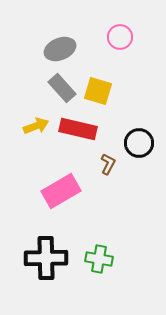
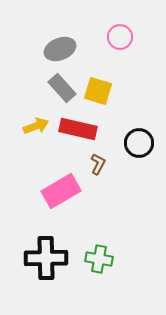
brown L-shape: moved 10 px left
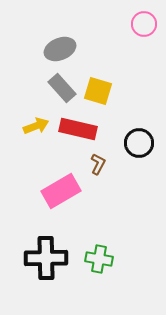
pink circle: moved 24 px right, 13 px up
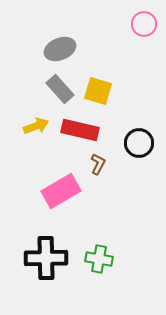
gray rectangle: moved 2 px left, 1 px down
red rectangle: moved 2 px right, 1 px down
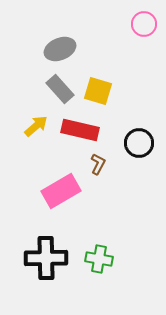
yellow arrow: rotated 20 degrees counterclockwise
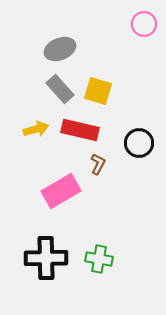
yellow arrow: moved 3 px down; rotated 25 degrees clockwise
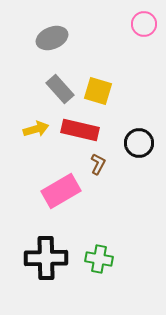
gray ellipse: moved 8 px left, 11 px up
